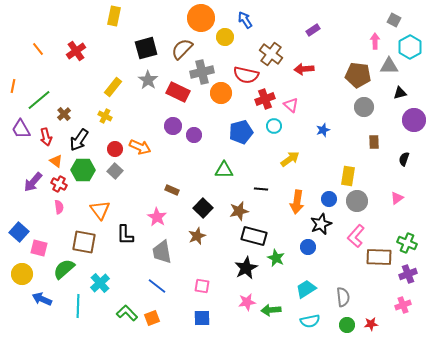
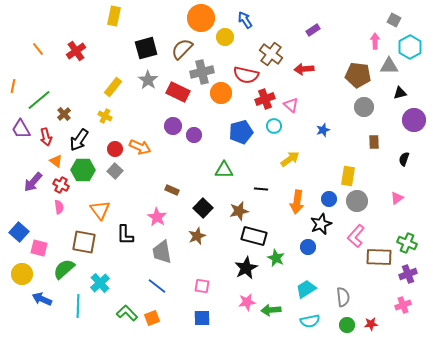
red cross at (59, 184): moved 2 px right, 1 px down
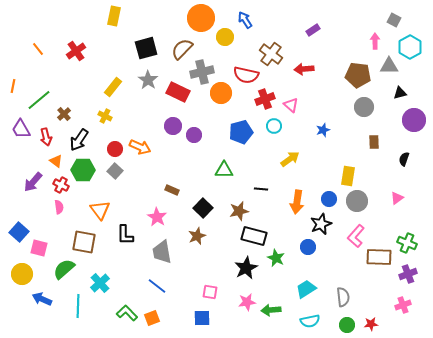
pink square at (202, 286): moved 8 px right, 6 px down
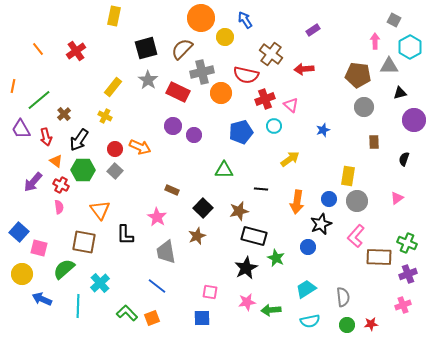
gray trapezoid at (162, 252): moved 4 px right
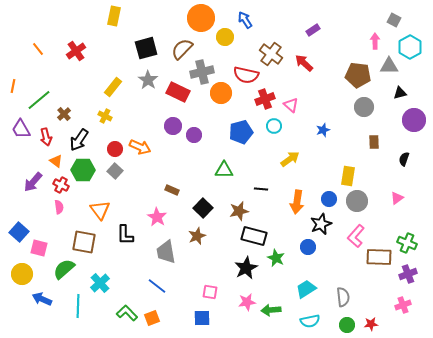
red arrow at (304, 69): moved 6 px up; rotated 48 degrees clockwise
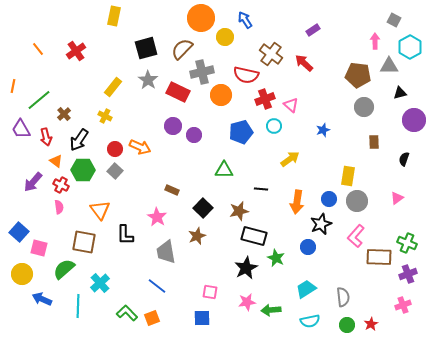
orange circle at (221, 93): moved 2 px down
red star at (371, 324): rotated 24 degrees counterclockwise
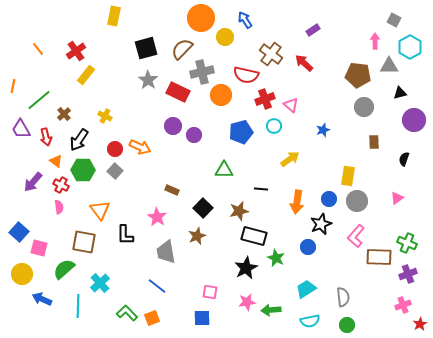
yellow rectangle at (113, 87): moved 27 px left, 12 px up
red star at (371, 324): moved 49 px right
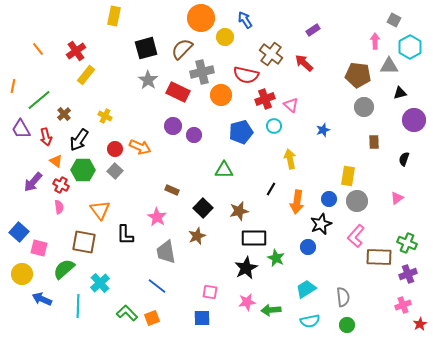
yellow arrow at (290, 159): rotated 66 degrees counterclockwise
black line at (261, 189): moved 10 px right; rotated 64 degrees counterclockwise
black rectangle at (254, 236): moved 2 px down; rotated 15 degrees counterclockwise
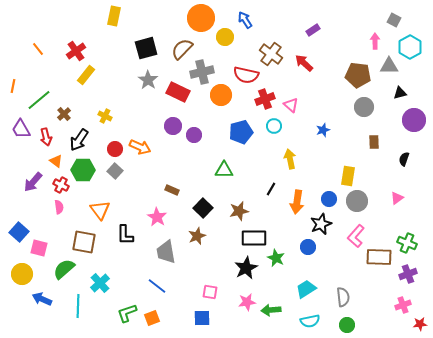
green L-shape at (127, 313): rotated 65 degrees counterclockwise
red star at (420, 324): rotated 24 degrees clockwise
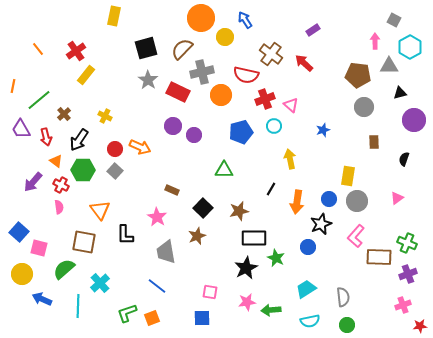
red star at (420, 324): moved 2 px down
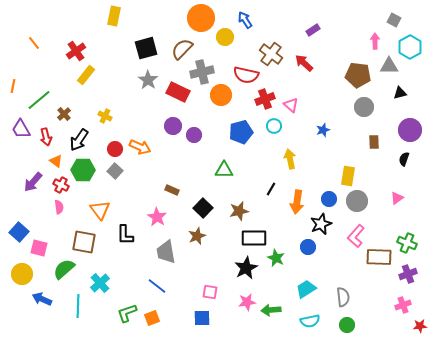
orange line at (38, 49): moved 4 px left, 6 px up
purple circle at (414, 120): moved 4 px left, 10 px down
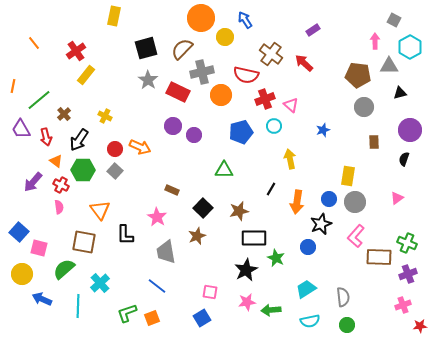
gray circle at (357, 201): moved 2 px left, 1 px down
black star at (246, 268): moved 2 px down
blue square at (202, 318): rotated 30 degrees counterclockwise
